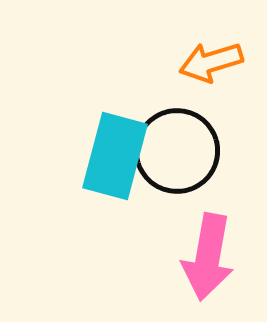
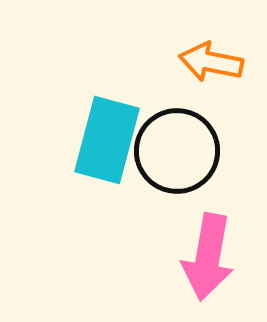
orange arrow: rotated 28 degrees clockwise
cyan rectangle: moved 8 px left, 16 px up
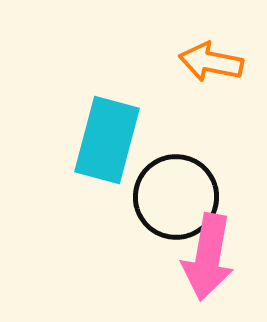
black circle: moved 1 px left, 46 px down
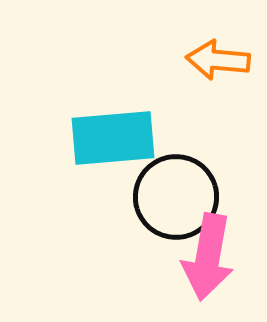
orange arrow: moved 7 px right, 2 px up; rotated 6 degrees counterclockwise
cyan rectangle: moved 6 px right, 2 px up; rotated 70 degrees clockwise
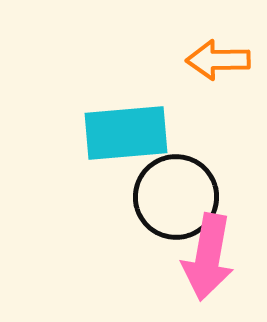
orange arrow: rotated 6 degrees counterclockwise
cyan rectangle: moved 13 px right, 5 px up
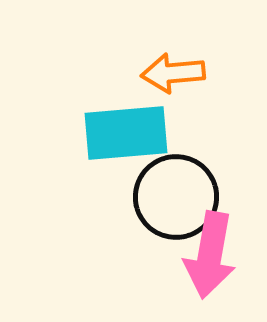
orange arrow: moved 45 px left, 13 px down; rotated 4 degrees counterclockwise
pink arrow: moved 2 px right, 2 px up
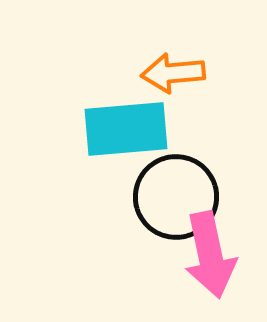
cyan rectangle: moved 4 px up
pink arrow: rotated 22 degrees counterclockwise
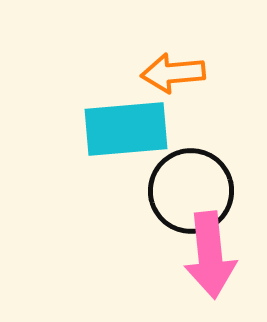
black circle: moved 15 px right, 6 px up
pink arrow: rotated 6 degrees clockwise
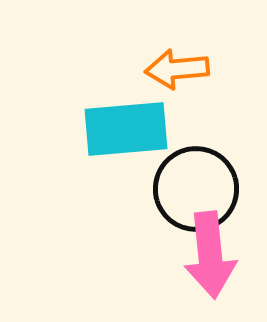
orange arrow: moved 4 px right, 4 px up
black circle: moved 5 px right, 2 px up
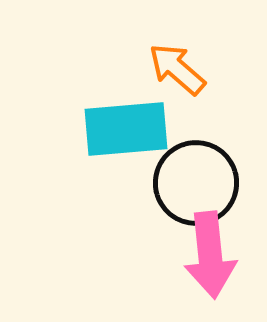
orange arrow: rotated 46 degrees clockwise
black circle: moved 6 px up
